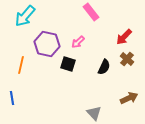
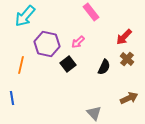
black square: rotated 35 degrees clockwise
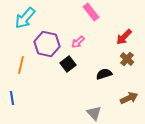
cyan arrow: moved 2 px down
black semicircle: moved 7 px down; rotated 133 degrees counterclockwise
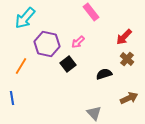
orange line: moved 1 px down; rotated 18 degrees clockwise
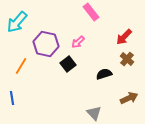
cyan arrow: moved 8 px left, 4 px down
purple hexagon: moved 1 px left
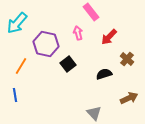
cyan arrow: moved 1 px down
red arrow: moved 15 px left
pink arrow: moved 9 px up; rotated 120 degrees clockwise
blue line: moved 3 px right, 3 px up
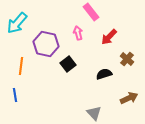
orange line: rotated 24 degrees counterclockwise
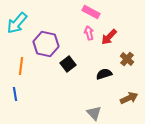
pink rectangle: rotated 24 degrees counterclockwise
pink arrow: moved 11 px right
blue line: moved 1 px up
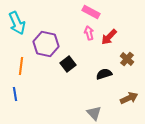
cyan arrow: rotated 65 degrees counterclockwise
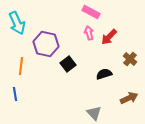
brown cross: moved 3 px right
